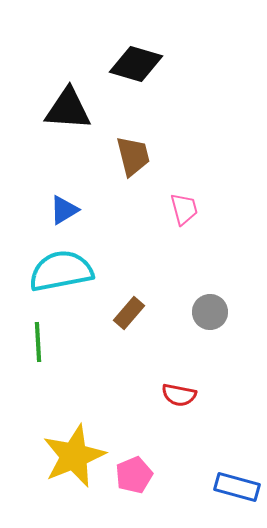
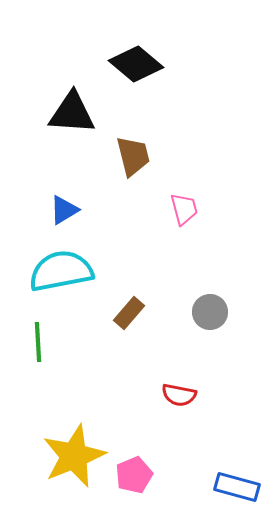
black diamond: rotated 24 degrees clockwise
black triangle: moved 4 px right, 4 px down
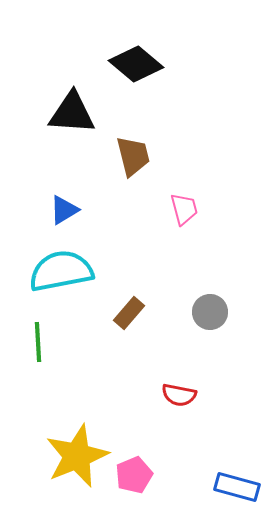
yellow star: moved 3 px right
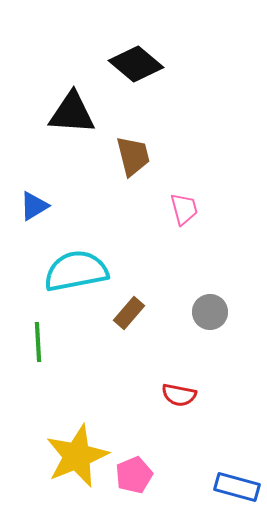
blue triangle: moved 30 px left, 4 px up
cyan semicircle: moved 15 px right
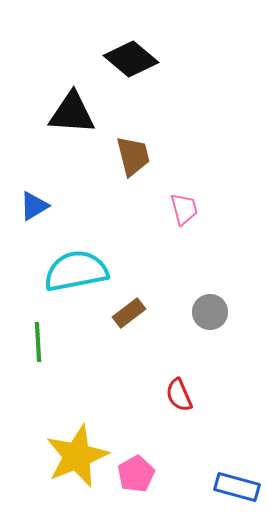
black diamond: moved 5 px left, 5 px up
brown rectangle: rotated 12 degrees clockwise
red semicircle: rotated 56 degrees clockwise
pink pentagon: moved 2 px right, 1 px up; rotated 6 degrees counterclockwise
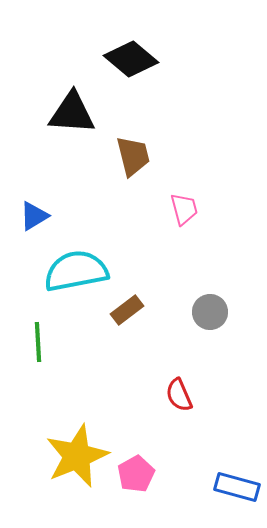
blue triangle: moved 10 px down
brown rectangle: moved 2 px left, 3 px up
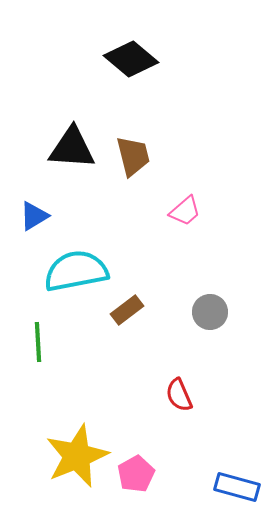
black triangle: moved 35 px down
pink trapezoid: moved 1 px right, 2 px down; rotated 64 degrees clockwise
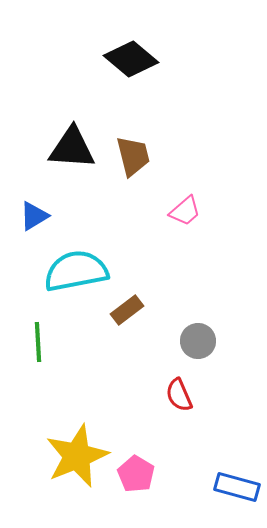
gray circle: moved 12 px left, 29 px down
pink pentagon: rotated 12 degrees counterclockwise
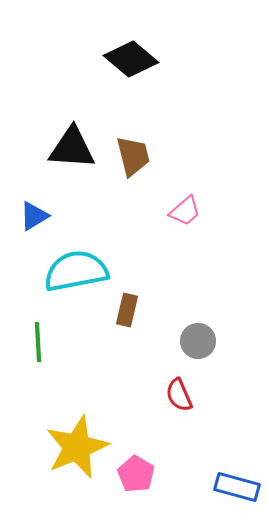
brown rectangle: rotated 40 degrees counterclockwise
yellow star: moved 9 px up
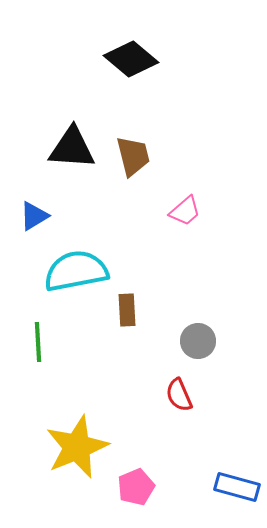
brown rectangle: rotated 16 degrees counterclockwise
pink pentagon: moved 13 px down; rotated 18 degrees clockwise
